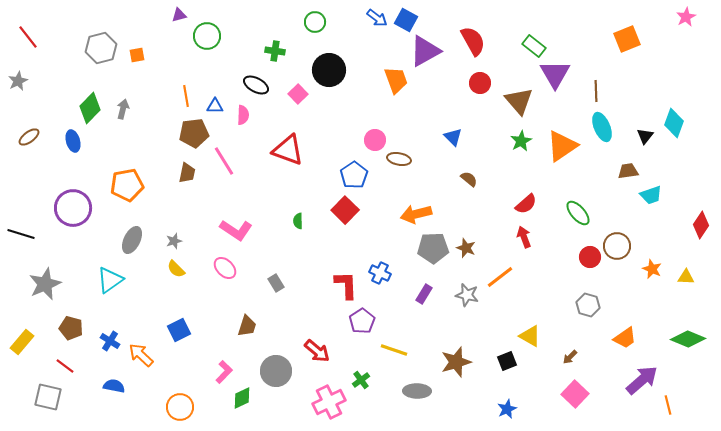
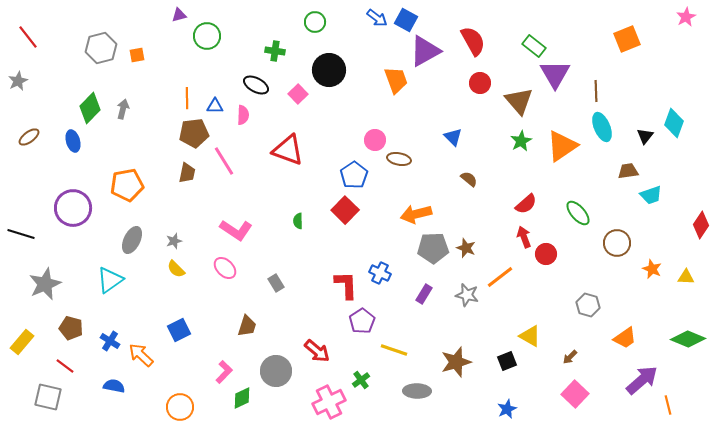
orange line at (186, 96): moved 1 px right, 2 px down; rotated 10 degrees clockwise
brown circle at (617, 246): moved 3 px up
red circle at (590, 257): moved 44 px left, 3 px up
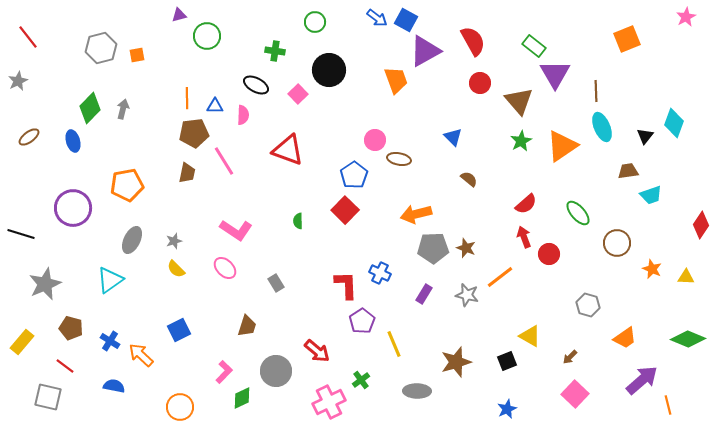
red circle at (546, 254): moved 3 px right
yellow line at (394, 350): moved 6 px up; rotated 48 degrees clockwise
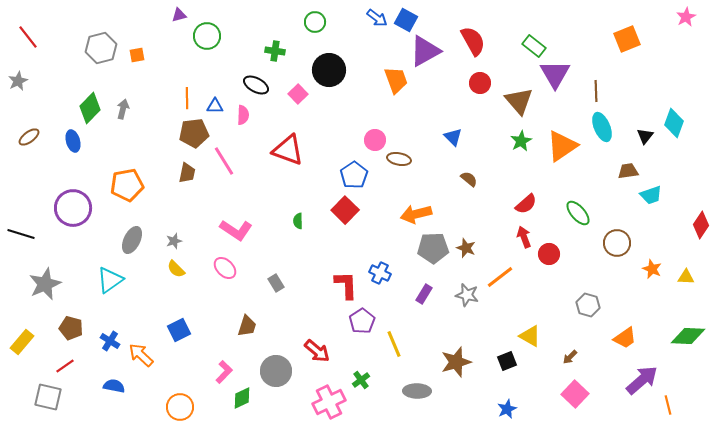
green diamond at (688, 339): moved 3 px up; rotated 20 degrees counterclockwise
red line at (65, 366): rotated 72 degrees counterclockwise
